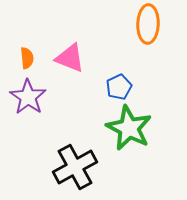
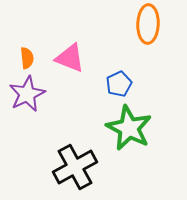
blue pentagon: moved 3 px up
purple star: moved 1 px left, 3 px up; rotated 12 degrees clockwise
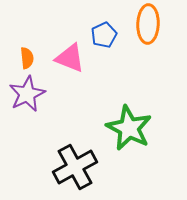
blue pentagon: moved 15 px left, 49 px up
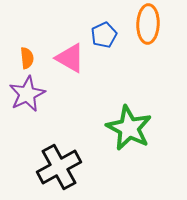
pink triangle: rotated 8 degrees clockwise
black cross: moved 16 px left
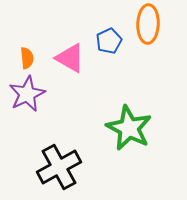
blue pentagon: moved 5 px right, 6 px down
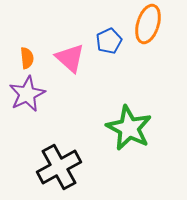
orange ellipse: rotated 15 degrees clockwise
pink triangle: rotated 12 degrees clockwise
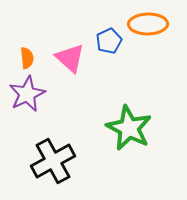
orange ellipse: rotated 72 degrees clockwise
black cross: moved 6 px left, 6 px up
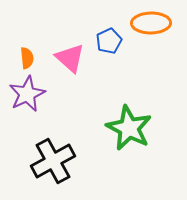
orange ellipse: moved 3 px right, 1 px up
